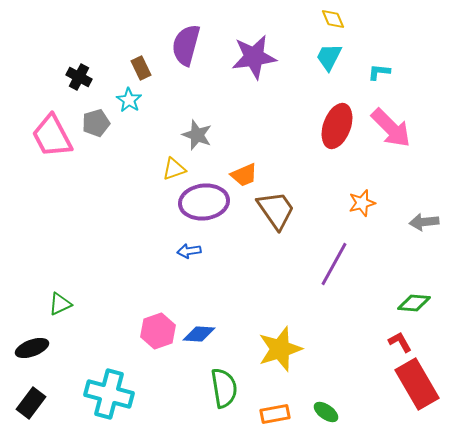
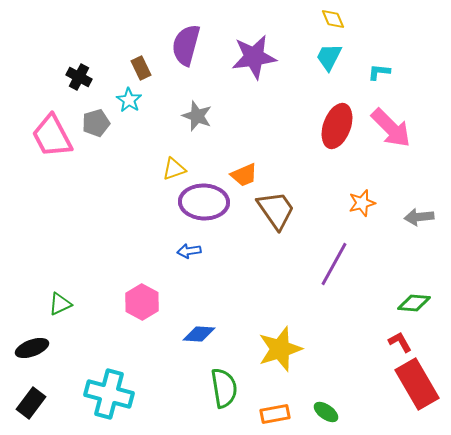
gray star: moved 19 px up
purple ellipse: rotated 9 degrees clockwise
gray arrow: moved 5 px left, 5 px up
pink hexagon: moved 16 px left, 29 px up; rotated 12 degrees counterclockwise
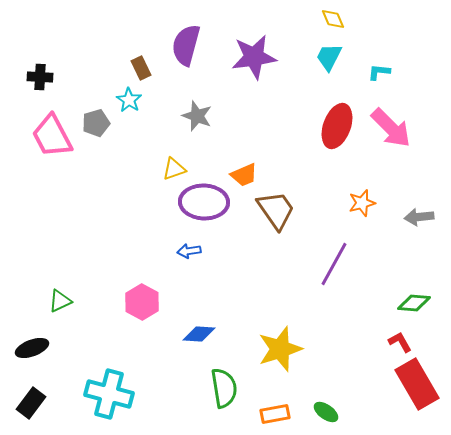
black cross: moved 39 px left; rotated 25 degrees counterclockwise
green triangle: moved 3 px up
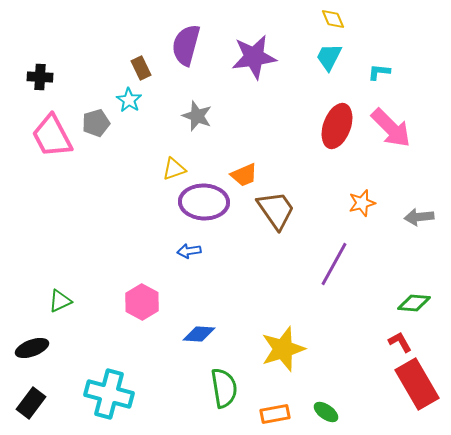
yellow star: moved 3 px right
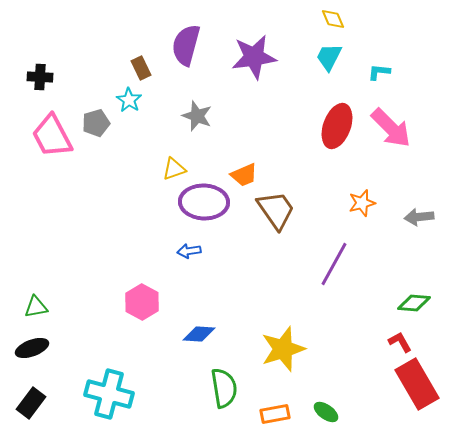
green triangle: moved 24 px left, 6 px down; rotated 15 degrees clockwise
